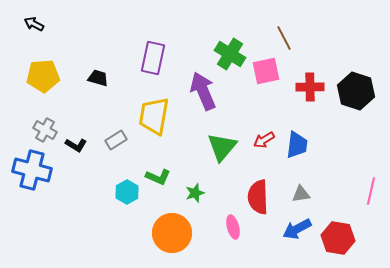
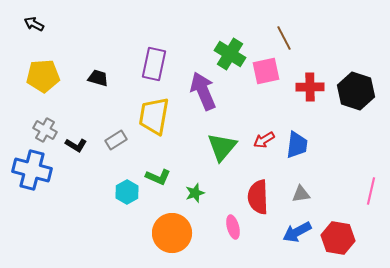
purple rectangle: moved 1 px right, 6 px down
blue arrow: moved 3 px down
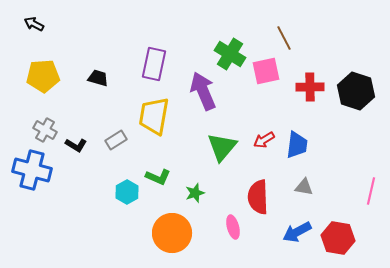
gray triangle: moved 3 px right, 7 px up; rotated 18 degrees clockwise
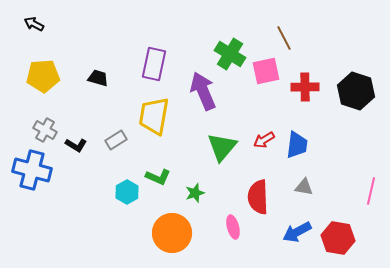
red cross: moved 5 px left
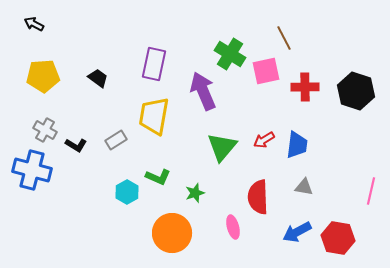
black trapezoid: rotated 20 degrees clockwise
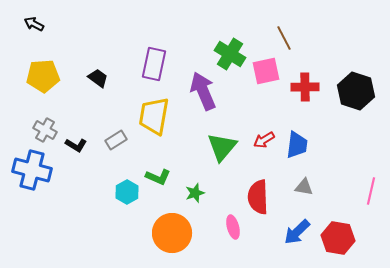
blue arrow: rotated 16 degrees counterclockwise
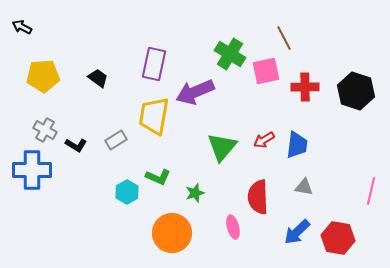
black arrow: moved 12 px left, 3 px down
purple arrow: moved 8 px left, 1 px down; rotated 90 degrees counterclockwise
blue cross: rotated 15 degrees counterclockwise
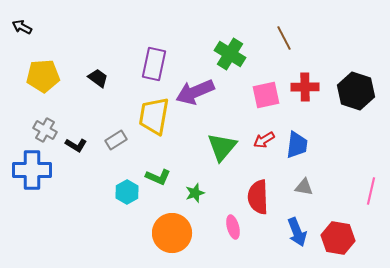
pink square: moved 24 px down
blue arrow: rotated 68 degrees counterclockwise
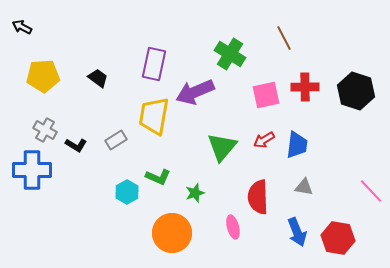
pink line: rotated 56 degrees counterclockwise
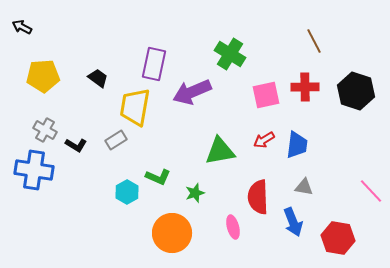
brown line: moved 30 px right, 3 px down
purple arrow: moved 3 px left
yellow trapezoid: moved 19 px left, 9 px up
green triangle: moved 2 px left, 4 px down; rotated 40 degrees clockwise
blue cross: moved 2 px right; rotated 9 degrees clockwise
blue arrow: moved 4 px left, 10 px up
